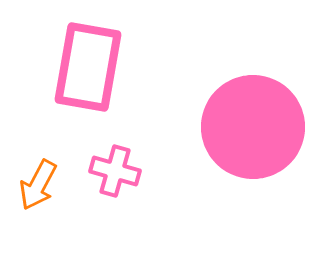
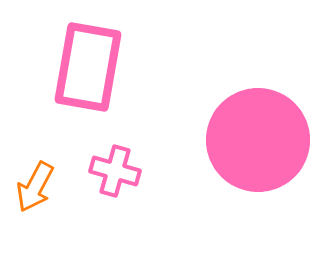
pink circle: moved 5 px right, 13 px down
orange arrow: moved 3 px left, 2 px down
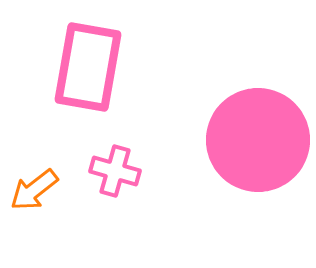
orange arrow: moved 1 px left, 3 px down; rotated 24 degrees clockwise
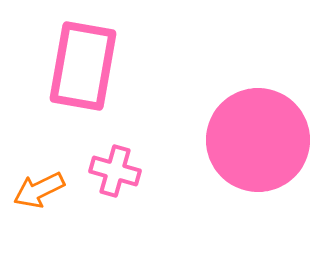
pink rectangle: moved 5 px left, 1 px up
orange arrow: moved 5 px right; rotated 12 degrees clockwise
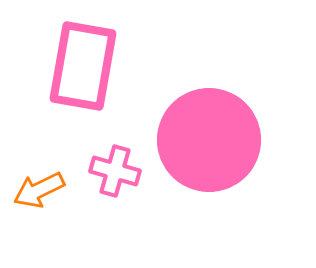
pink circle: moved 49 px left
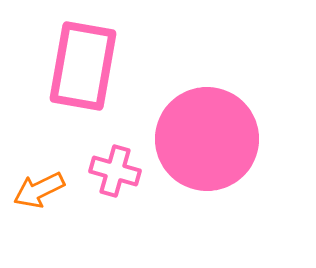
pink circle: moved 2 px left, 1 px up
